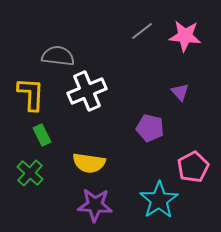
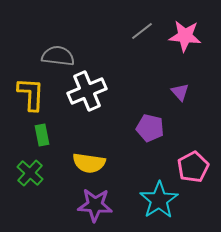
green rectangle: rotated 15 degrees clockwise
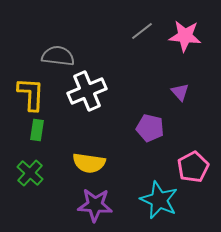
green rectangle: moved 5 px left, 5 px up; rotated 20 degrees clockwise
cyan star: rotated 15 degrees counterclockwise
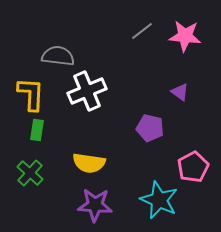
purple triangle: rotated 12 degrees counterclockwise
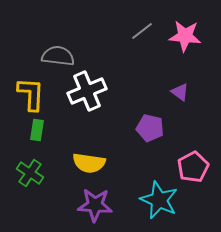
green cross: rotated 8 degrees counterclockwise
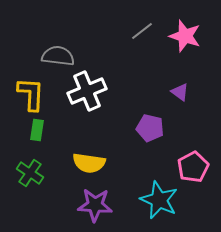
pink star: rotated 12 degrees clockwise
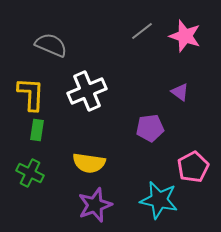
gray semicircle: moved 7 px left, 11 px up; rotated 16 degrees clockwise
purple pentagon: rotated 20 degrees counterclockwise
green cross: rotated 8 degrees counterclockwise
cyan star: rotated 12 degrees counterclockwise
purple star: rotated 24 degrees counterclockwise
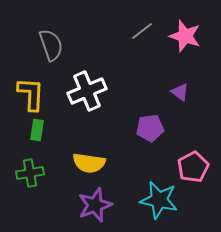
gray semicircle: rotated 48 degrees clockwise
green cross: rotated 36 degrees counterclockwise
